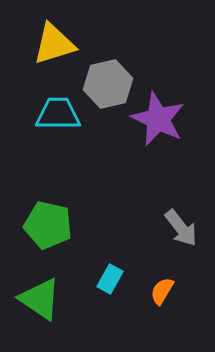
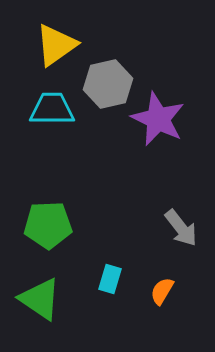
yellow triangle: moved 2 px right, 1 px down; rotated 18 degrees counterclockwise
cyan trapezoid: moved 6 px left, 5 px up
green pentagon: rotated 15 degrees counterclockwise
cyan rectangle: rotated 12 degrees counterclockwise
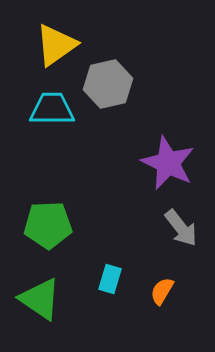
purple star: moved 10 px right, 44 px down
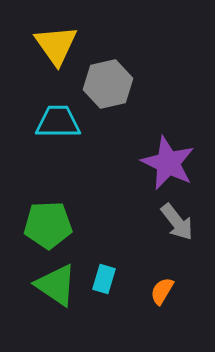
yellow triangle: rotated 30 degrees counterclockwise
cyan trapezoid: moved 6 px right, 13 px down
gray arrow: moved 4 px left, 6 px up
cyan rectangle: moved 6 px left
green triangle: moved 16 px right, 14 px up
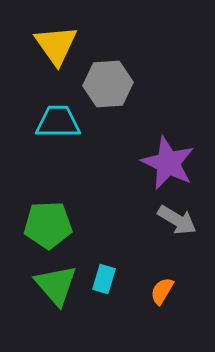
gray hexagon: rotated 9 degrees clockwise
gray arrow: moved 2 px up; rotated 21 degrees counterclockwise
green triangle: rotated 15 degrees clockwise
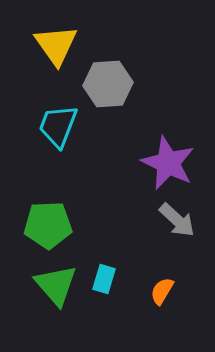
cyan trapezoid: moved 4 px down; rotated 69 degrees counterclockwise
gray arrow: rotated 12 degrees clockwise
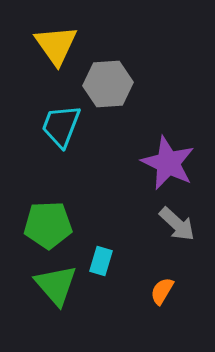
cyan trapezoid: moved 3 px right
gray arrow: moved 4 px down
cyan rectangle: moved 3 px left, 18 px up
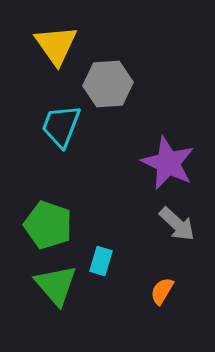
green pentagon: rotated 21 degrees clockwise
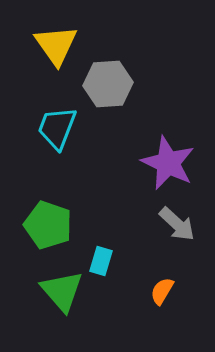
cyan trapezoid: moved 4 px left, 2 px down
green triangle: moved 6 px right, 6 px down
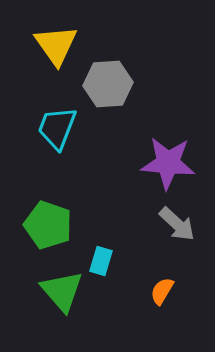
purple star: rotated 20 degrees counterclockwise
